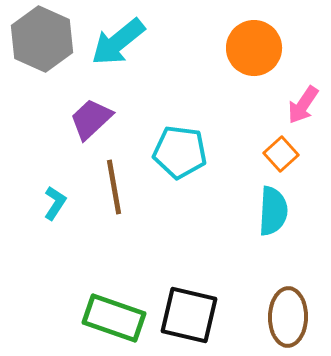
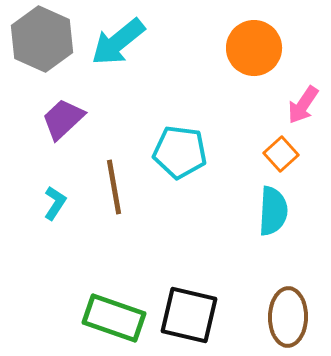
purple trapezoid: moved 28 px left
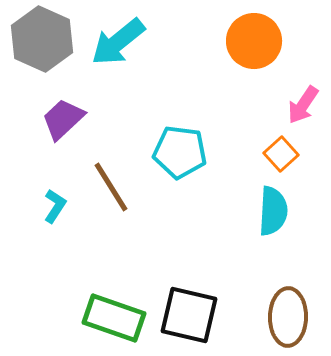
orange circle: moved 7 px up
brown line: moved 3 px left; rotated 22 degrees counterclockwise
cyan L-shape: moved 3 px down
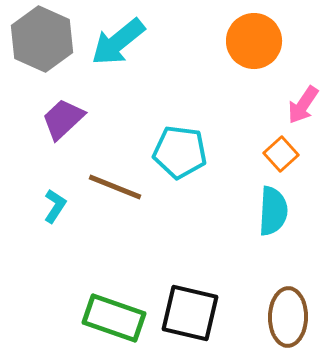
brown line: moved 4 px right; rotated 36 degrees counterclockwise
black square: moved 1 px right, 2 px up
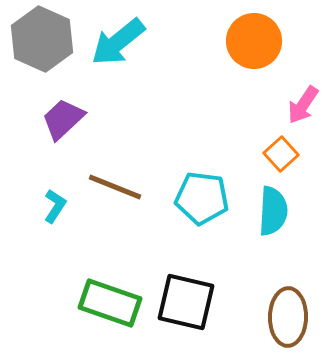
cyan pentagon: moved 22 px right, 46 px down
black square: moved 4 px left, 11 px up
green rectangle: moved 4 px left, 15 px up
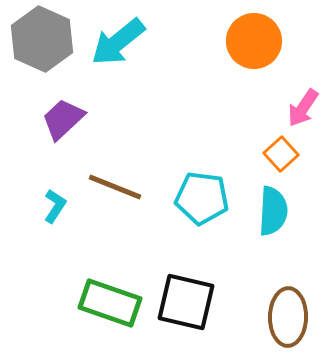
pink arrow: moved 3 px down
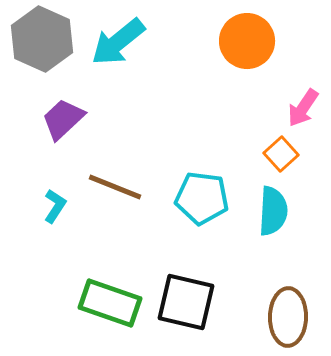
orange circle: moved 7 px left
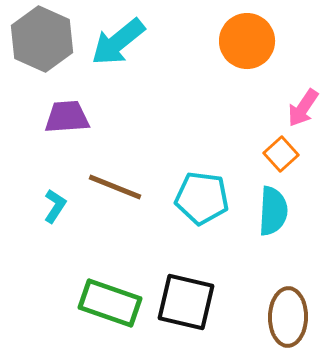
purple trapezoid: moved 4 px right, 2 px up; rotated 39 degrees clockwise
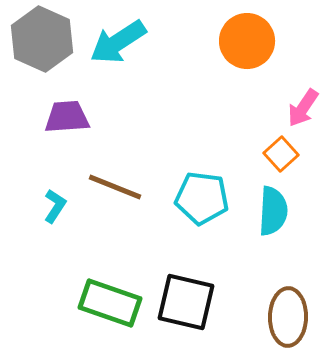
cyan arrow: rotated 6 degrees clockwise
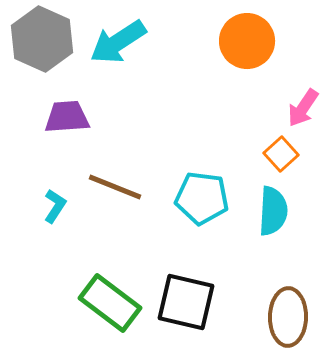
green rectangle: rotated 18 degrees clockwise
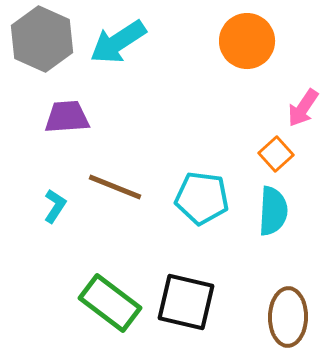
orange square: moved 5 px left
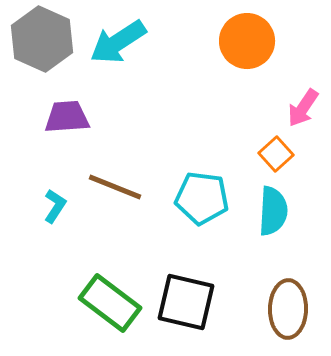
brown ellipse: moved 8 px up
